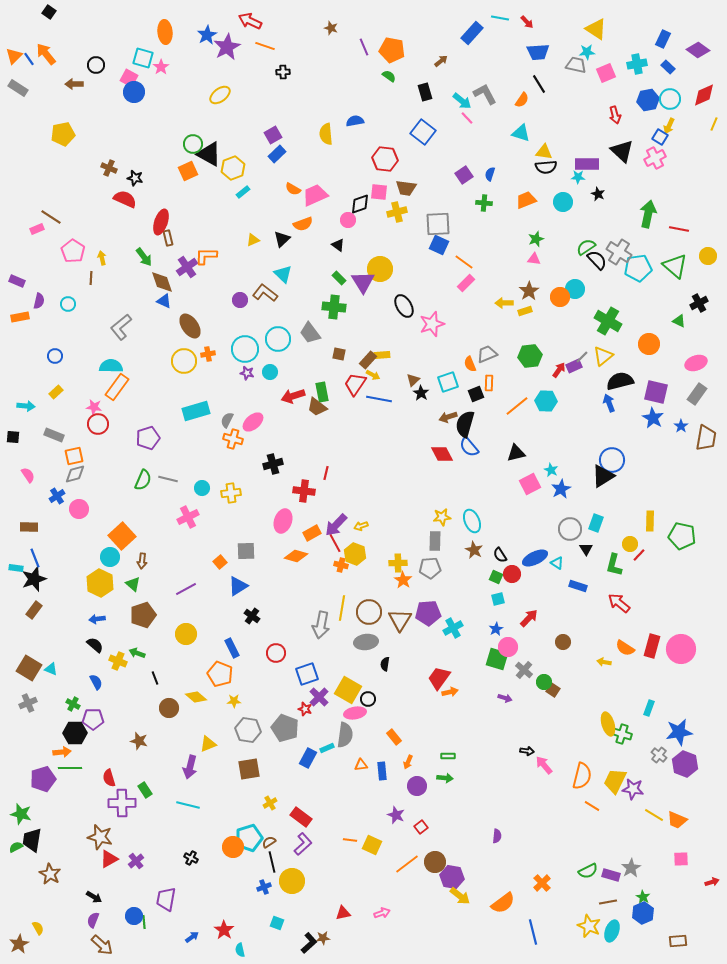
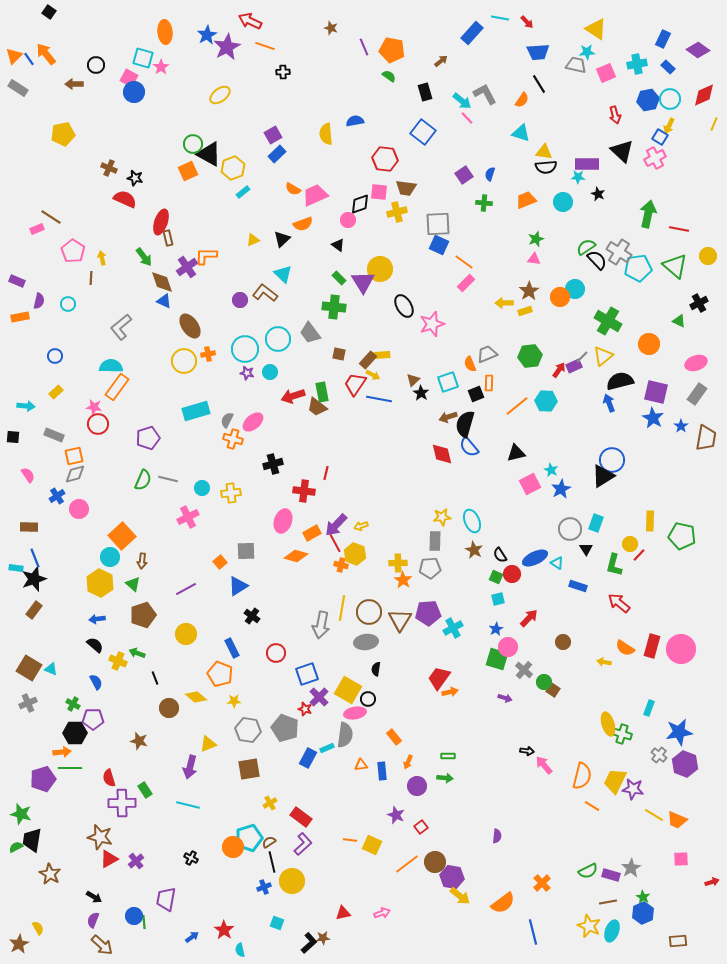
red diamond at (442, 454): rotated 15 degrees clockwise
black semicircle at (385, 664): moved 9 px left, 5 px down
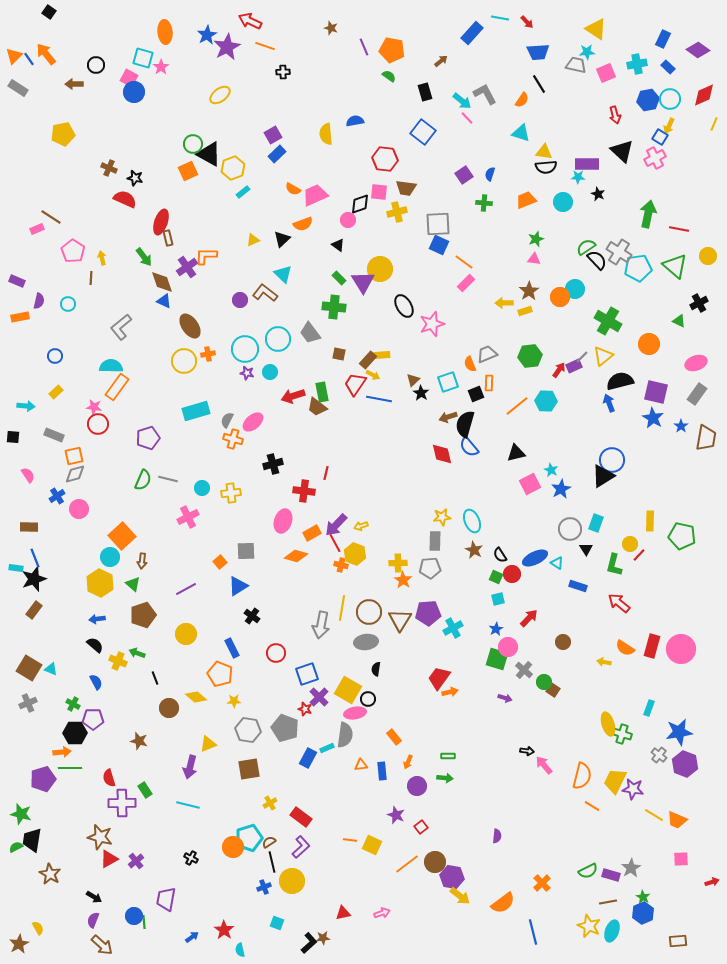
purple L-shape at (303, 844): moved 2 px left, 3 px down
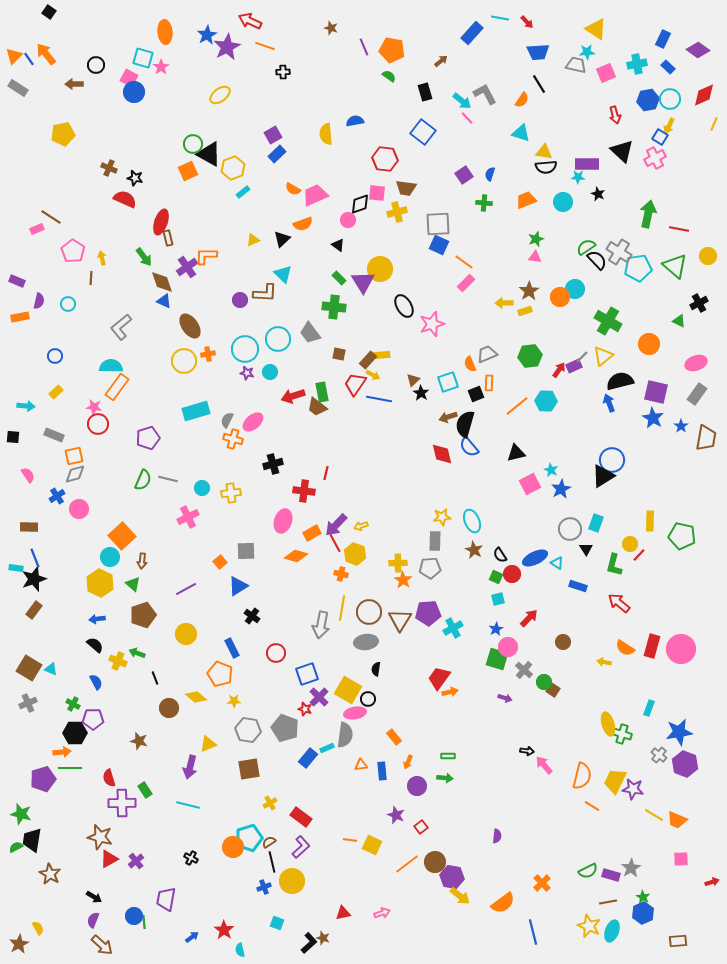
pink square at (379, 192): moved 2 px left, 1 px down
pink triangle at (534, 259): moved 1 px right, 2 px up
brown L-shape at (265, 293): rotated 145 degrees clockwise
orange cross at (341, 565): moved 9 px down
blue rectangle at (308, 758): rotated 12 degrees clockwise
brown star at (323, 938): rotated 24 degrees clockwise
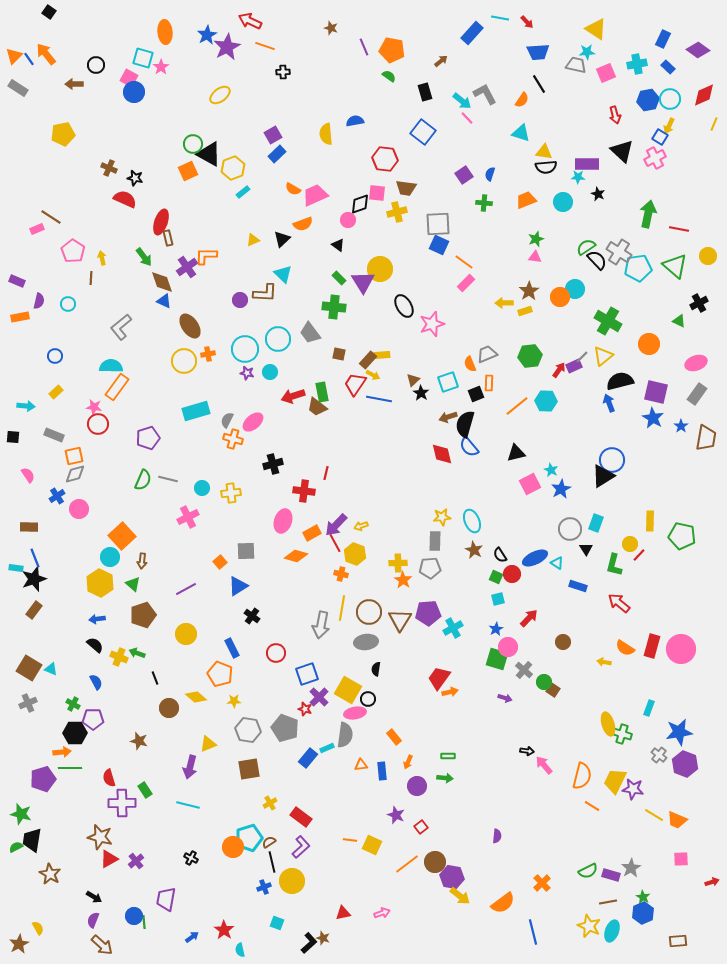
yellow cross at (118, 661): moved 1 px right, 4 px up
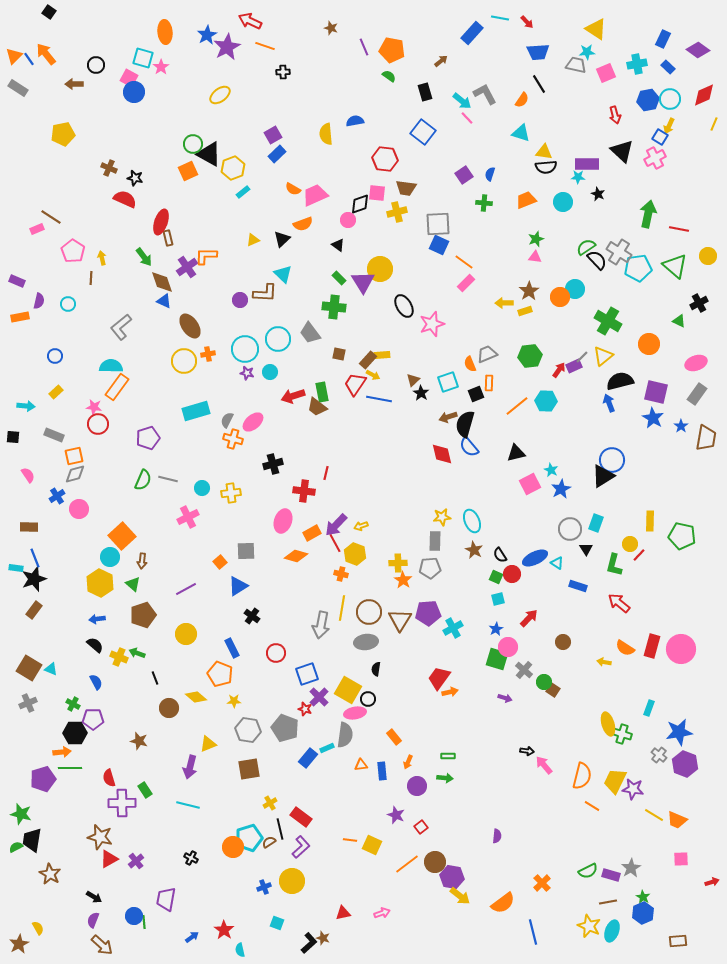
black line at (272, 862): moved 8 px right, 33 px up
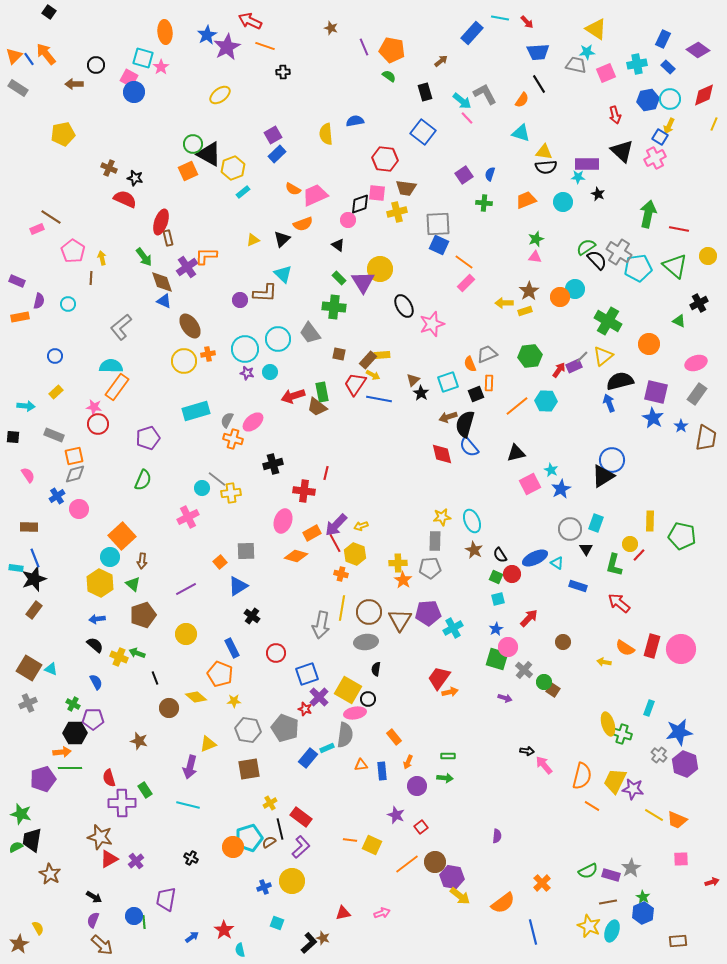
gray line at (168, 479): moved 49 px right; rotated 24 degrees clockwise
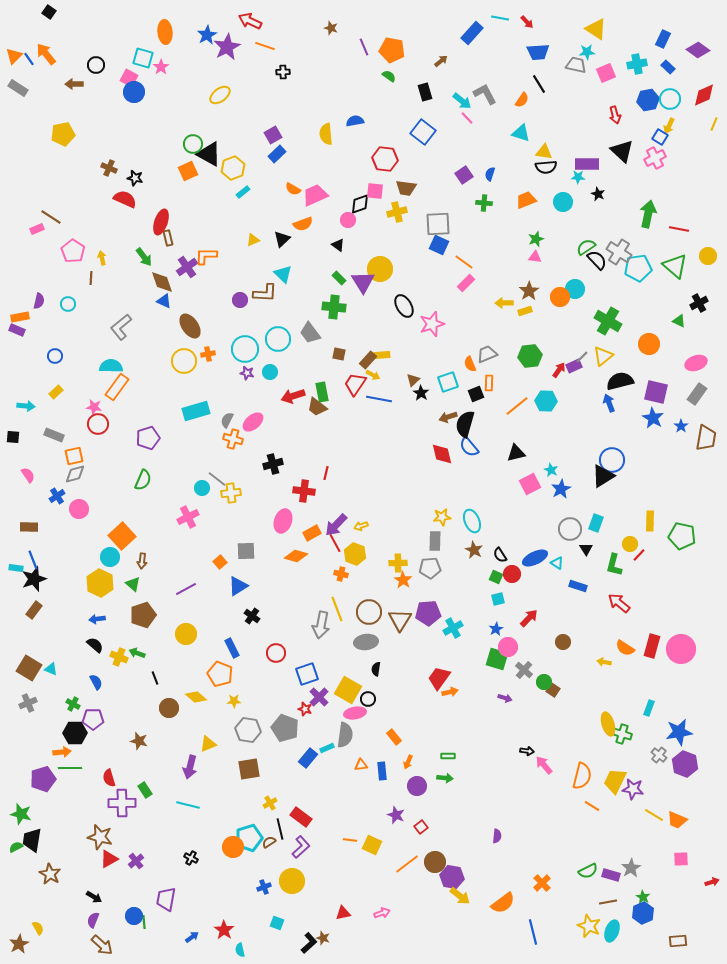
pink square at (377, 193): moved 2 px left, 2 px up
purple rectangle at (17, 281): moved 49 px down
blue line at (35, 558): moved 2 px left, 2 px down
yellow line at (342, 608): moved 5 px left, 1 px down; rotated 30 degrees counterclockwise
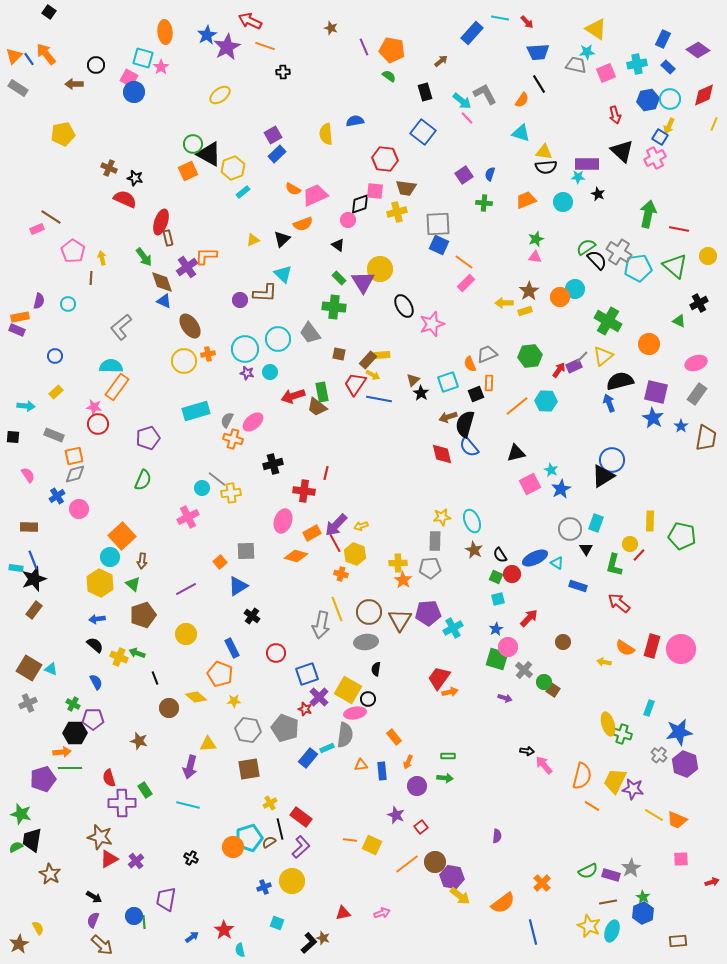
yellow triangle at (208, 744): rotated 18 degrees clockwise
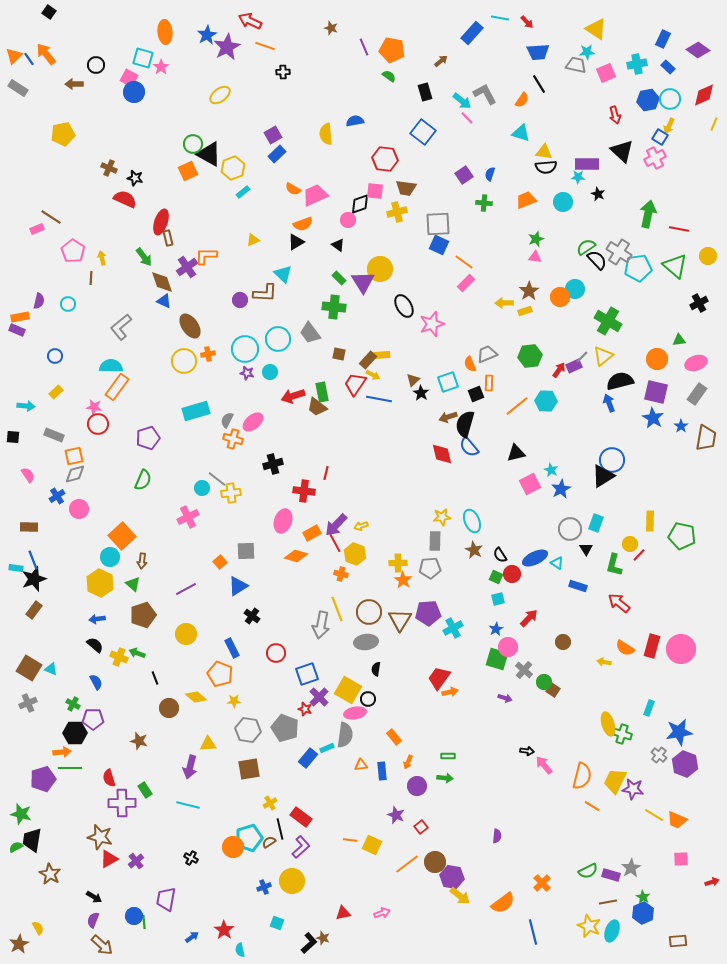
black triangle at (282, 239): moved 14 px right, 3 px down; rotated 12 degrees clockwise
green triangle at (679, 321): moved 19 px down; rotated 32 degrees counterclockwise
orange circle at (649, 344): moved 8 px right, 15 px down
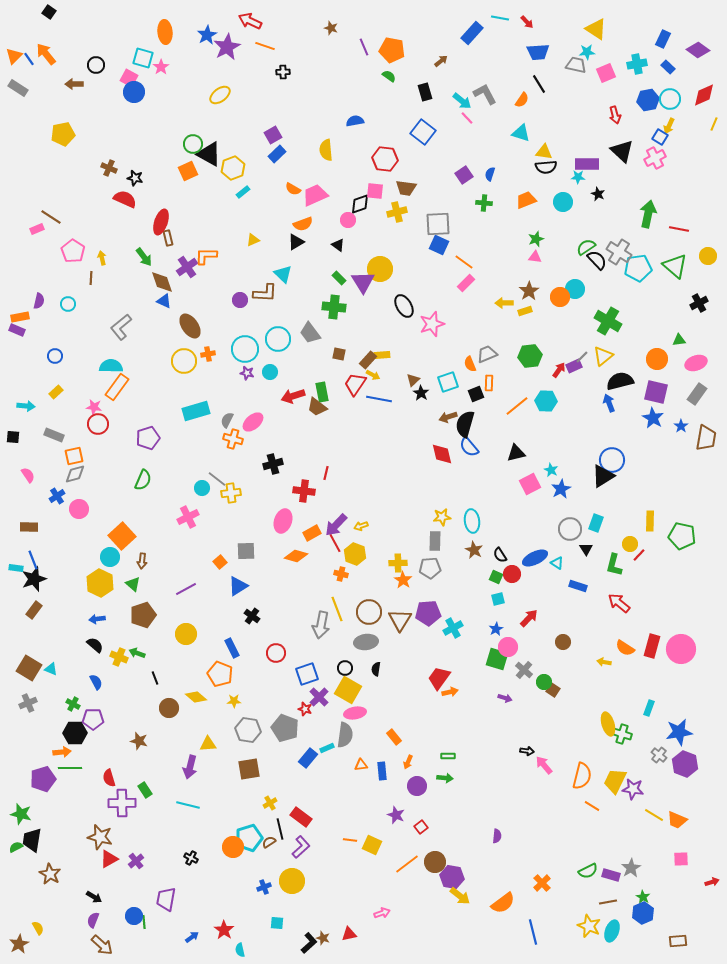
yellow semicircle at (326, 134): moved 16 px down
cyan ellipse at (472, 521): rotated 15 degrees clockwise
black circle at (368, 699): moved 23 px left, 31 px up
red triangle at (343, 913): moved 6 px right, 21 px down
cyan square at (277, 923): rotated 16 degrees counterclockwise
